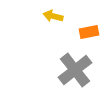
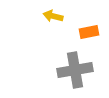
gray cross: rotated 28 degrees clockwise
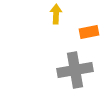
yellow arrow: moved 3 px right, 2 px up; rotated 78 degrees clockwise
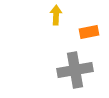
yellow arrow: moved 1 px down
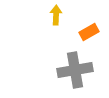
orange rectangle: rotated 18 degrees counterclockwise
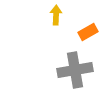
orange rectangle: moved 1 px left
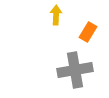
orange rectangle: rotated 30 degrees counterclockwise
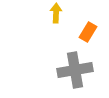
yellow arrow: moved 2 px up
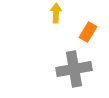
gray cross: moved 1 px left, 1 px up
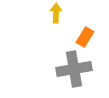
orange rectangle: moved 3 px left, 5 px down
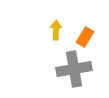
yellow arrow: moved 17 px down
